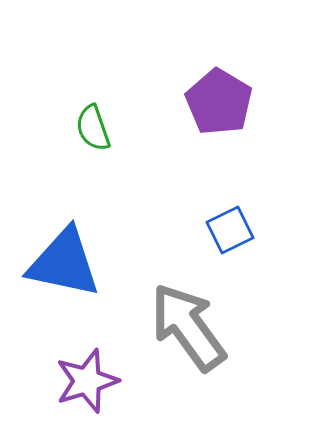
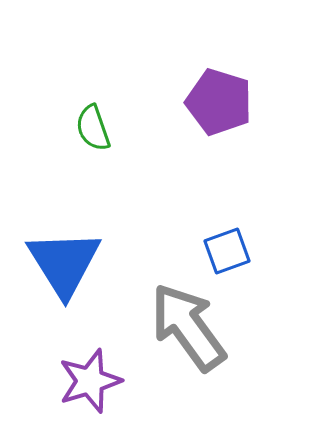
purple pentagon: rotated 14 degrees counterclockwise
blue square: moved 3 px left, 21 px down; rotated 6 degrees clockwise
blue triangle: rotated 46 degrees clockwise
purple star: moved 3 px right
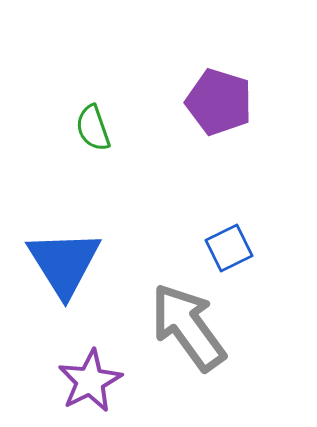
blue square: moved 2 px right, 3 px up; rotated 6 degrees counterclockwise
purple star: rotated 10 degrees counterclockwise
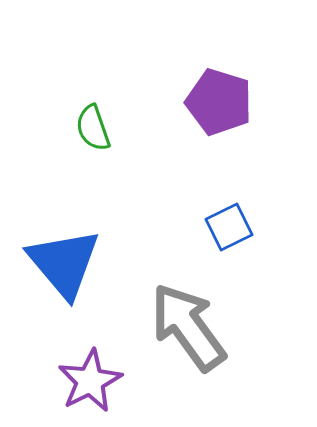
blue square: moved 21 px up
blue triangle: rotated 8 degrees counterclockwise
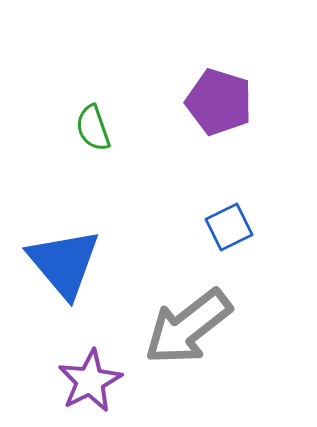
gray arrow: rotated 92 degrees counterclockwise
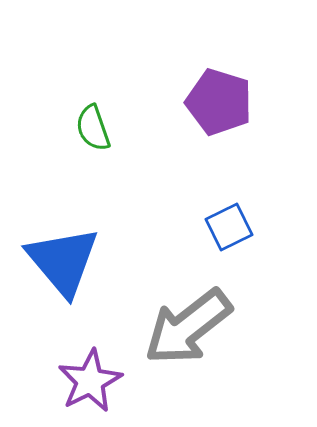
blue triangle: moved 1 px left, 2 px up
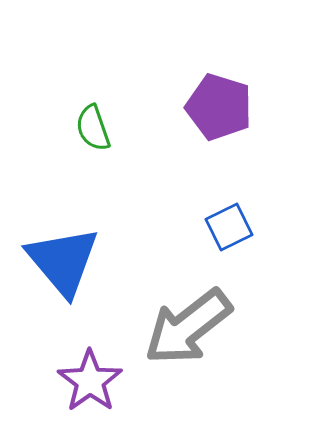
purple pentagon: moved 5 px down
purple star: rotated 8 degrees counterclockwise
